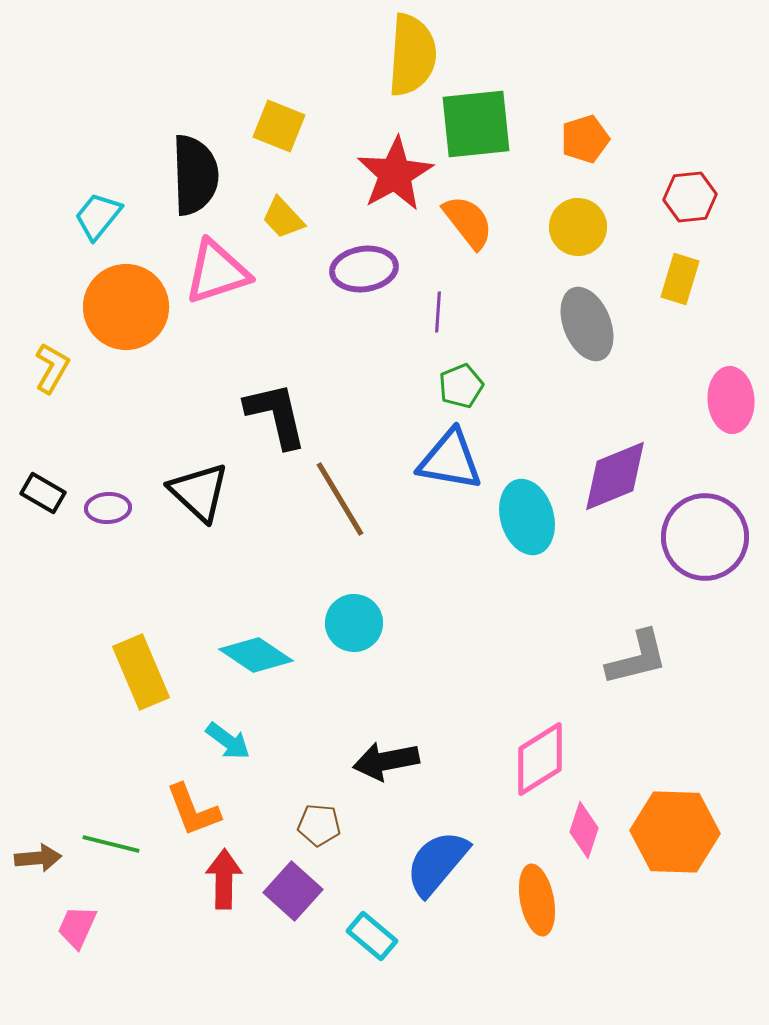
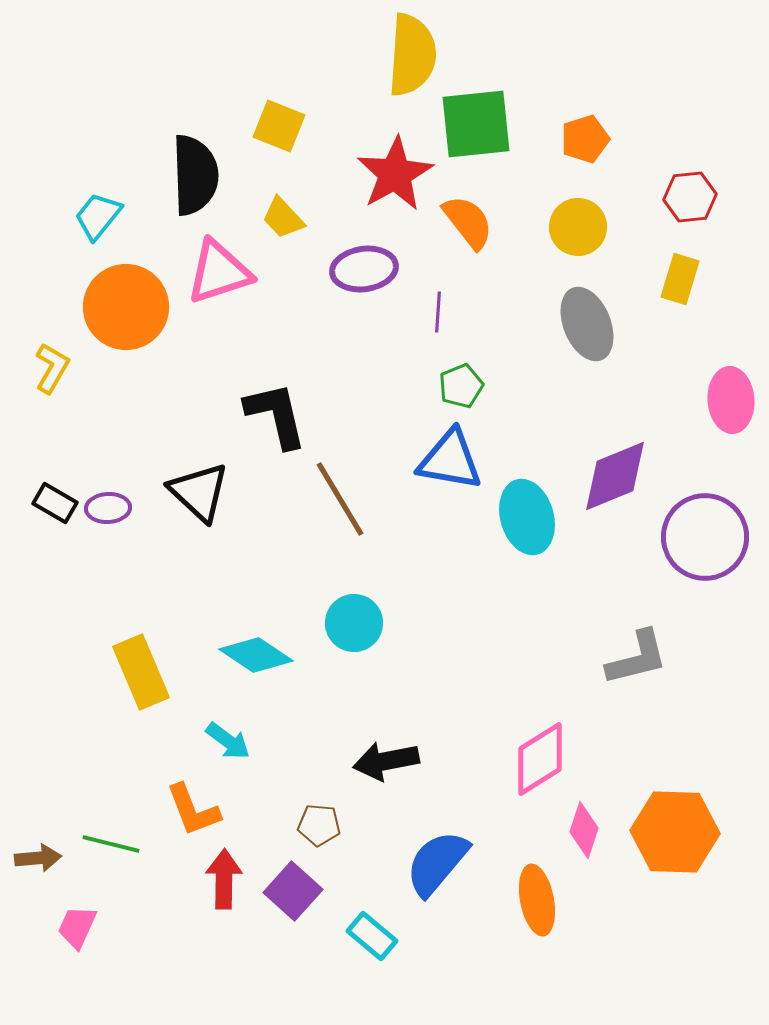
pink triangle at (217, 272): moved 2 px right
black rectangle at (43, 493): moved 12 px right, 10 px down
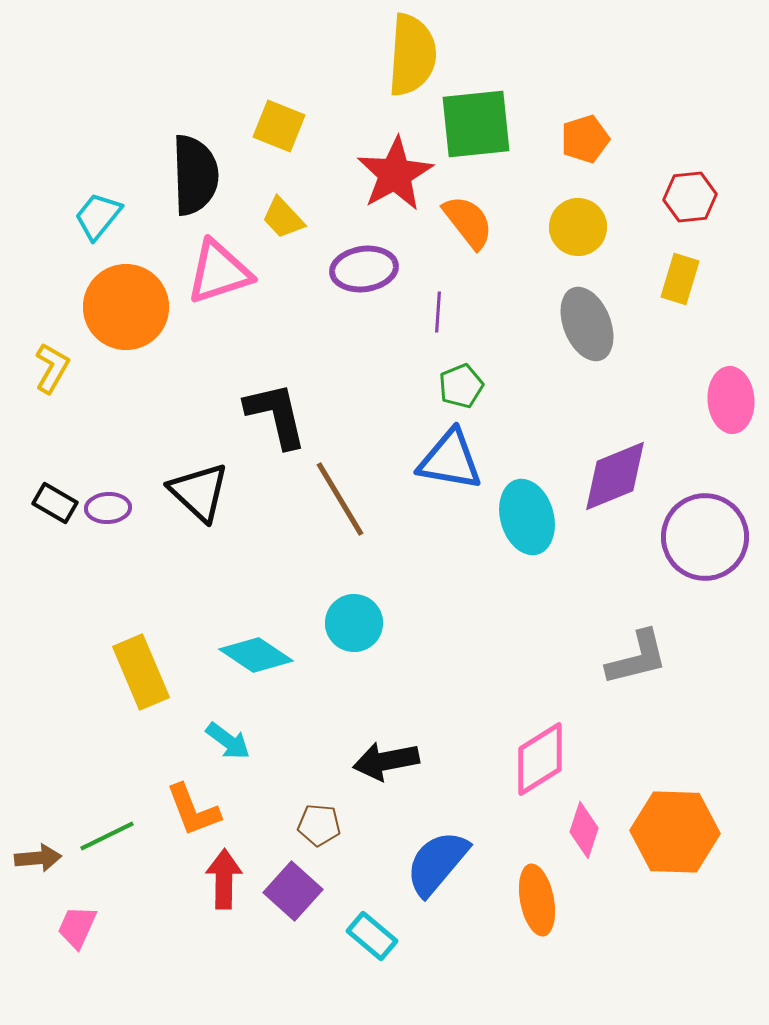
green line at (111, 844): moved 4 px left, 8 px up; rotated 40 degrees counterclockwise
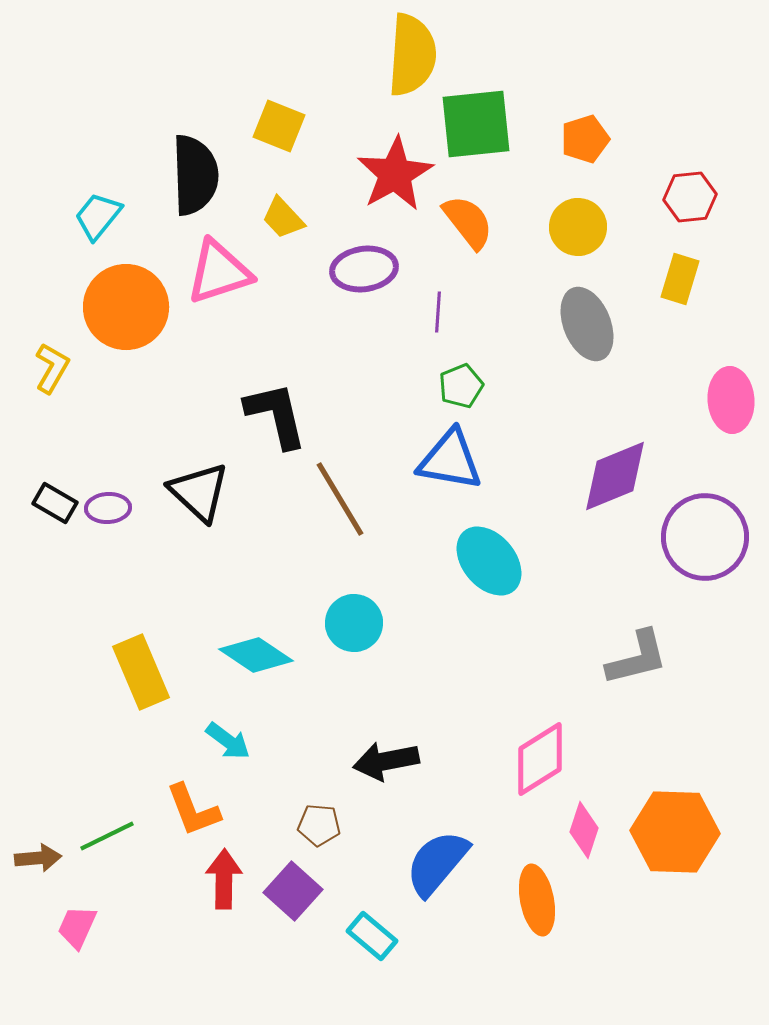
cyan ellipse at (527, 517): moved 38 px left, 44 px down; rotated 24 degrees counterclockwise
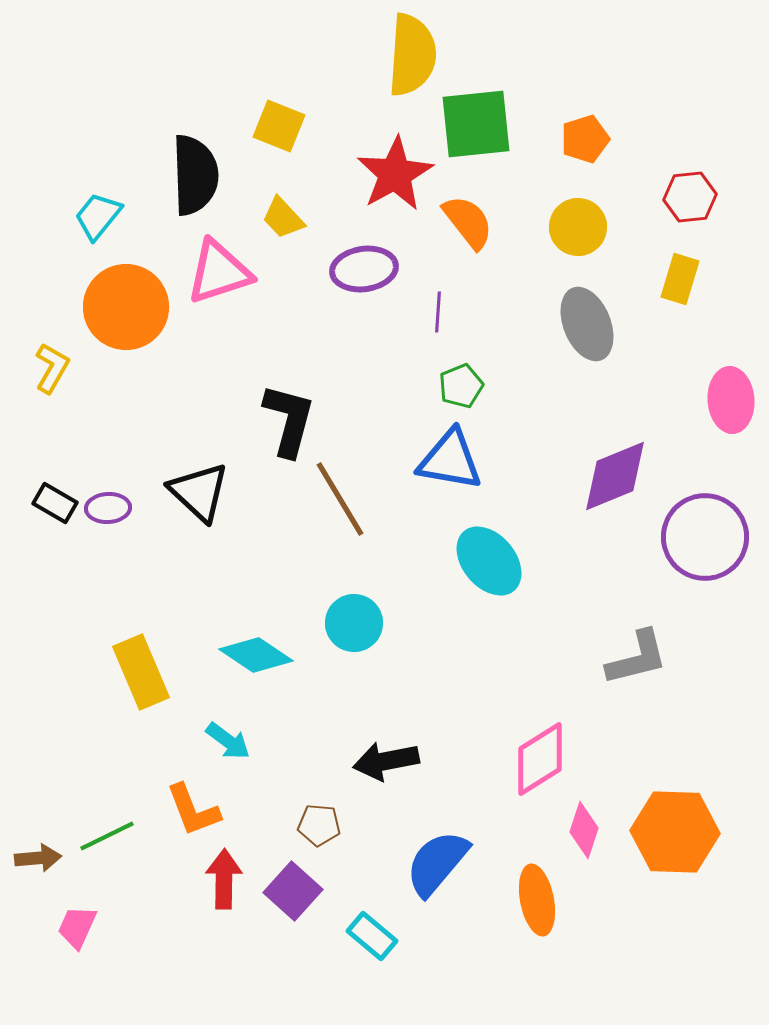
black L-shape at (276, 415): moved 13 px right, 5 px down; rotated 28 degrees clockwise
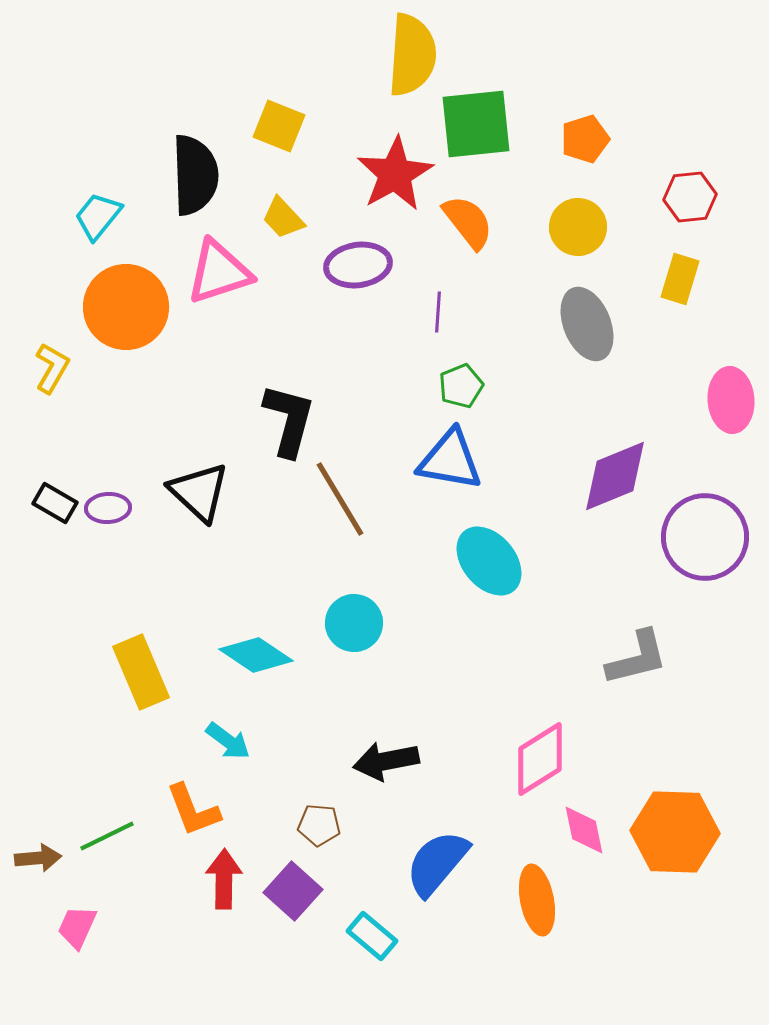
purple ellipse at (364, 269): moved 6 px left, 4 px up
pink diamond at (584, 830): rotated 30 degrees counterclockwise
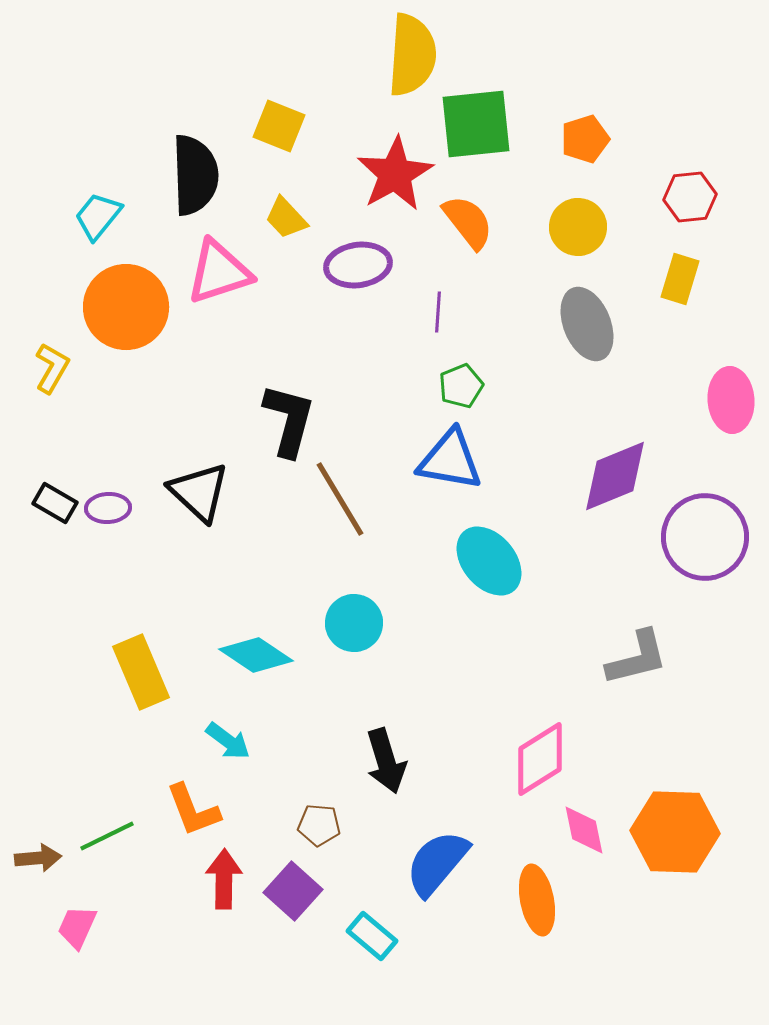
yellow trapezoid at (283, 218): moved 3 px right
black arrow at (386, 761): rotated 96 degrees counterclockwise
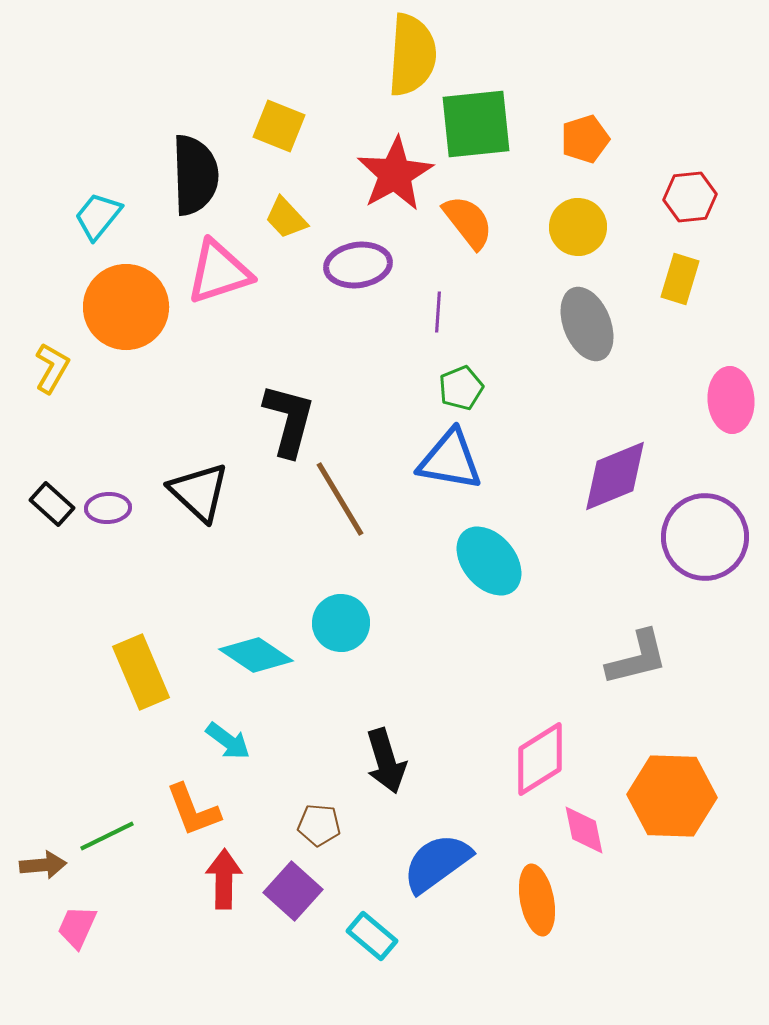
green pentagon at (461, 386): moved 2 px down
black rectangle at (55, 503): moved 3 px left, 1 px down; rotated 12 degrees clockwise
cyan circle at (354, 623): moved 13 px left
orange hexagon at (675, 832): moved 3 px left, 36 px up
brown arrow at (38, 858): moved 5 px right, 7 px down
blue semicircle at (437, 863): rotated 14 degrees clockwise
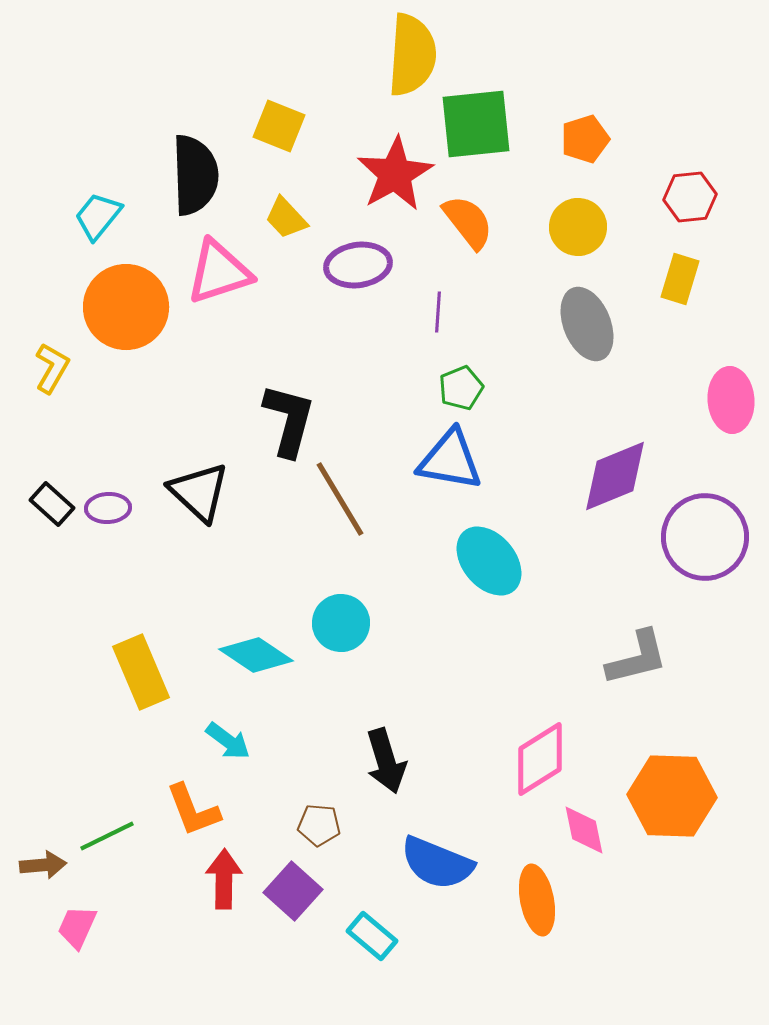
blue semicircle at (437, 863): rotated 122 degrees counterclockwise
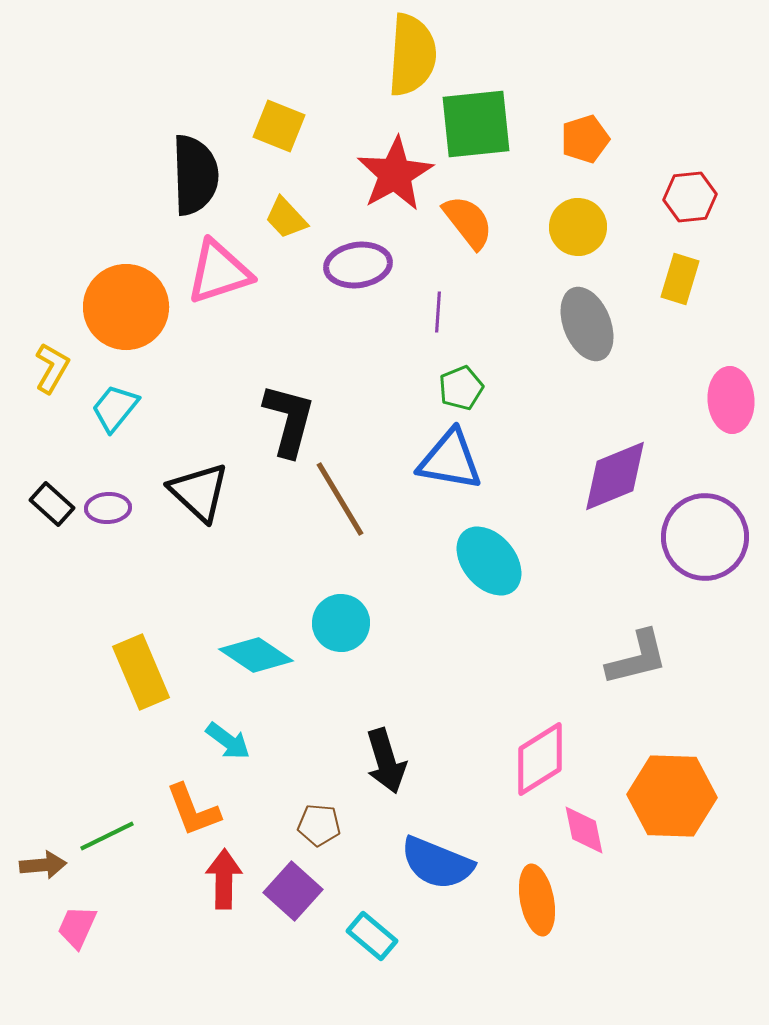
cyan trapezoid at (98, 216): moved 17 px right, 192 px down
